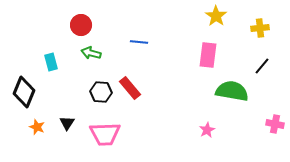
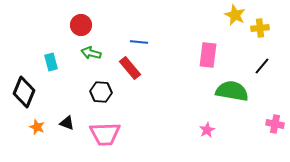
yellow star: moved 19 px right, 1 px up; rotated 10 degrees counterclockwise
red rectangle: moved 20 px up
black triangle: rotated 42 degrees counterclockwise
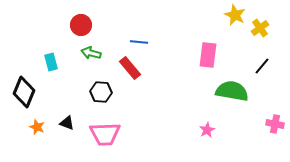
yellow cross: rotated 30 degrees counterclockwise
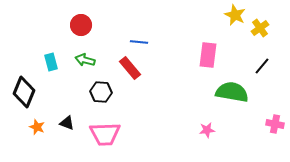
green arrow: moved 6 px left, 7 px down
green semicircle: moved 1 px down
pink star: rotated 21 degrees clockwise
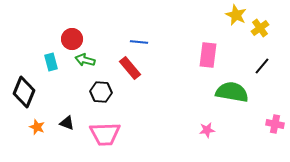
yellow star: moved 1 px right
red circle: moved 9 px left, 14 px down
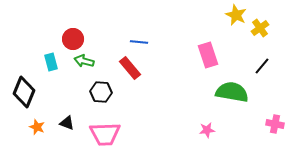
red circle: moved 1 px right
pink rectangle: rotated 25 degrees counterclockwise
green arrow: moved 1 px left, 1 px down
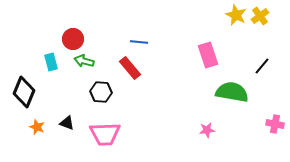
yellow cross: moved 12 px up
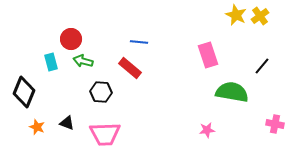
red circle: moved 2 px left
green arrow: moved 1 px left
red rectangle: rotated 10 degrees counterclockwise
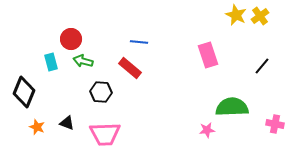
green semicircle: moved 15 px down; rotated 12 degrees counterclockwise
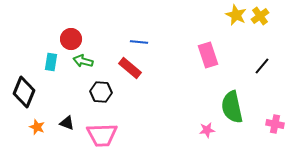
cyan rectangle: rotated 24 degrees clockwise
green semicircle: rotated 100 degrees counterclockwise
pink trapezoid: moved 3 px left, 1 px down
